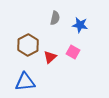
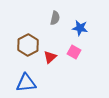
blue star: moved 3 px down
pink square: moved 1 px right
blue triangle: moved 1 px right, 1 px down
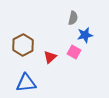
gray semicircle: moved 18 px right
blue star: moved 5 px right, 7 px down; rotated 21 degrees counterclockwise
brown hexagon: moved 5 px left
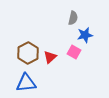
brown hexagon: moved 5 px right, 8 px down
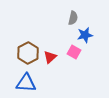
blue triangle: rotated 10 degrees clockwise
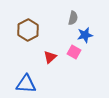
brown hexagon: moved 23 px up
blue triangle: moved 1 px down
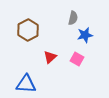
pink square: moved 3 px right, 7 px down
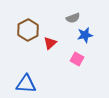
gray semicircle: rotated 56 degrees clockwise
red triangle: moved 14 px up
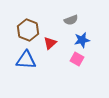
gray semicircle: moved 2 px left, 2 px down
brown hexagon: rotated 10 degrees counterclockwise
blue star: moved 3 px left, 5 px down
blue triangle: moved 24 px up
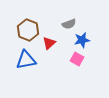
gray semicircle: moved 2 px left, 4 px down
red triangle: moved 1 px left
blue triangle: rotated 15 degrees counterclockwise
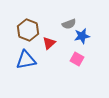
blue star: moved 4 px up
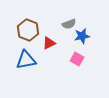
red triangle: rotated 16 degrees clockwise
